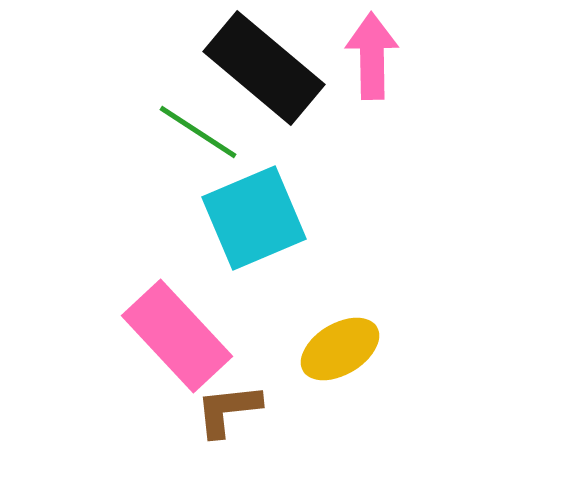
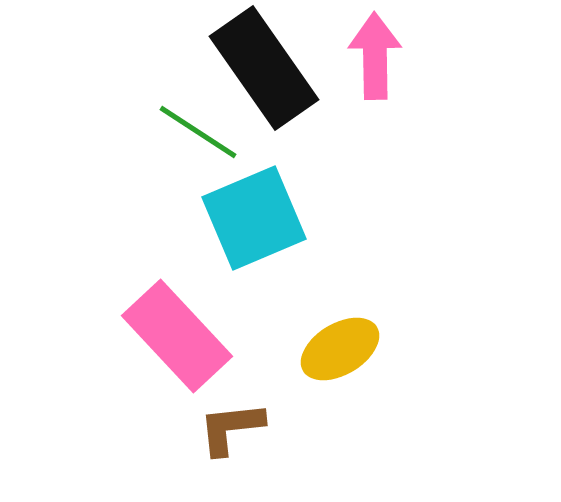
pink arrow: moved 3 px right
black rectangle: rotated 15 degrees clockwise
brown L-shape: moved 3 px right, 18 px down
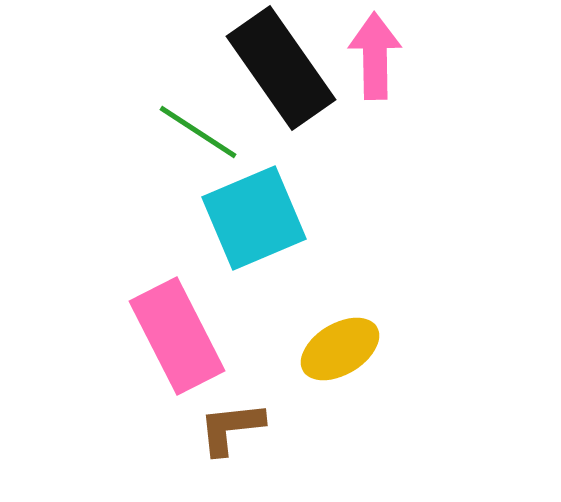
black rectangle: moved 17 px right
pink rectangle: rotated 16 degrees clockwise
